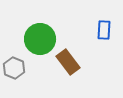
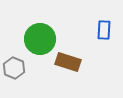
brown rectangle: rotated 35 degrees counterclockwise
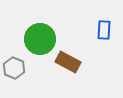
brown rectangle: rotated 10 degrees clockwise
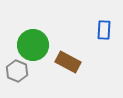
green circle: moved 7 px left, 6 px down
gray hexagon: moved 3 px right, 3 px down
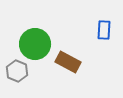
green circle: moved 2 px right, 1 px up
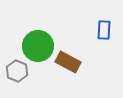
green circle: moved 3 px right, 2 px down
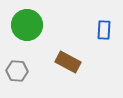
green circle: moved 11 px left, 21 px up
gray hexagon: rotated 20 degrees counterclockwise
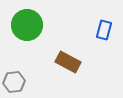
blue rectangle: rotated 12 degrees clockwise
gray hexagon: moved 3 px left, 11 px down; rotated 10 degrees counterclockwise
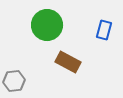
green circle: moved 20 px right
gray hexagon: moved 1 px up
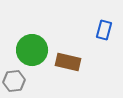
green circle: moved 15 px left, 25 px down
brown rectangle: rotated 15 degrees counterclockwise
